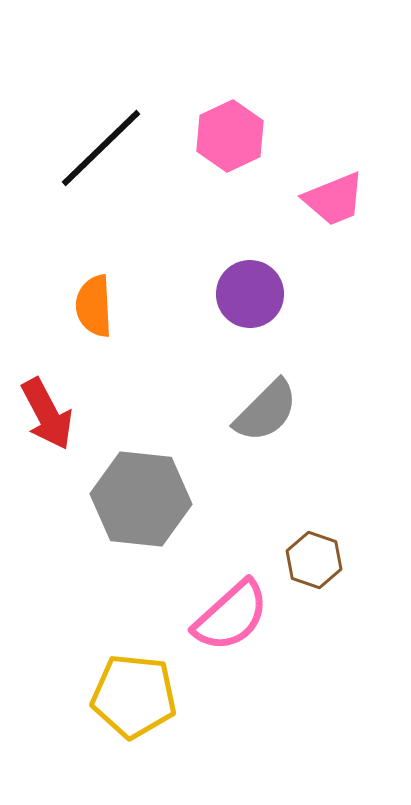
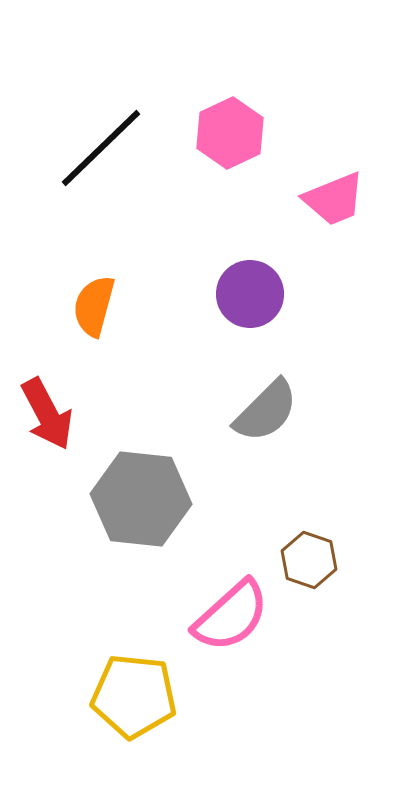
pink hexagon: moved 3 px up
orange semicircle: rotated 18 degrees clockwise
brown hexagon: moved 5 px left
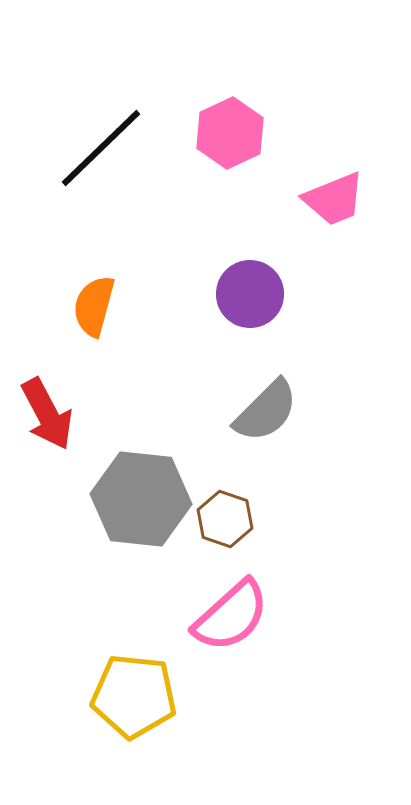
brown hexagon: moved 84 px left, 41 px up
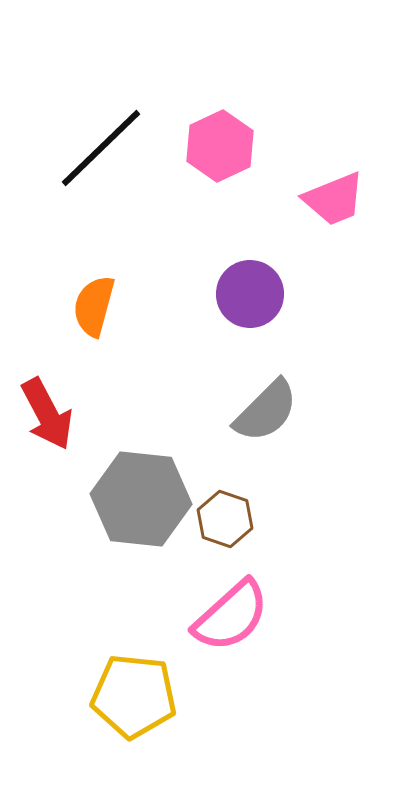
pink hexagon: moved 10 px left, 13 px down
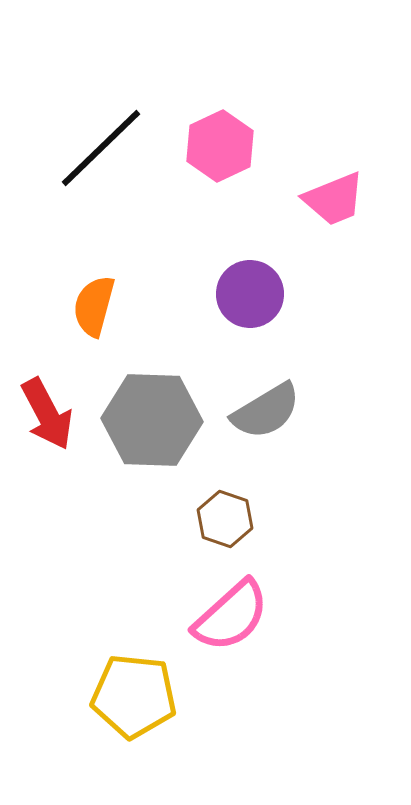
gray semicircle: rotated 14 degrees clockwise
gray hexagon: moved 11 px right, 79 px up; rotated 4 degrees counterclockwise
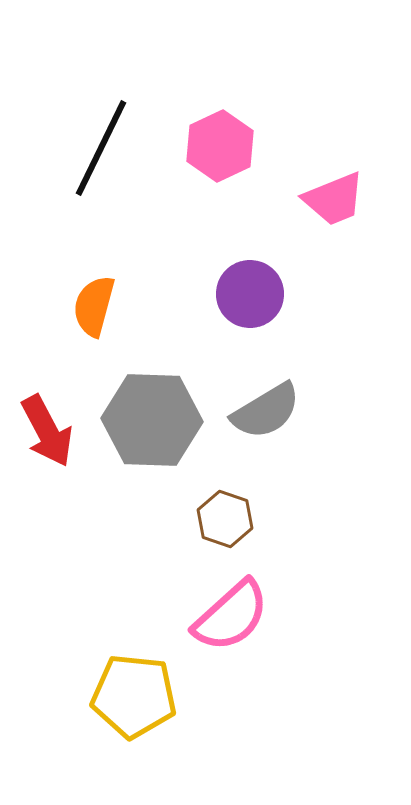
black line: rotated 20 degrees counterclockwise
red arrow: moved 17 px down
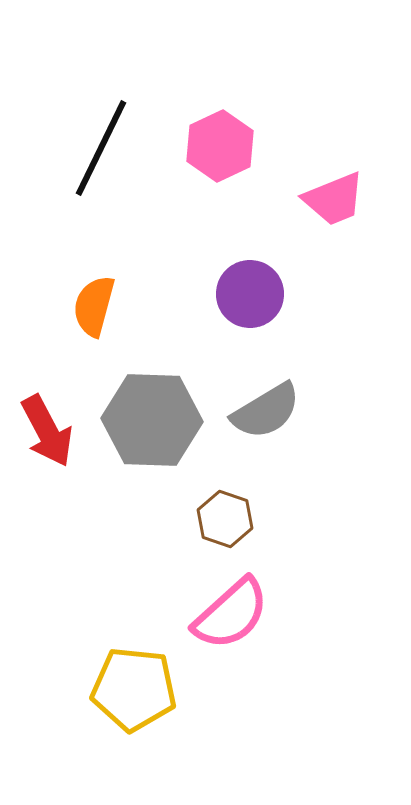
pink semicircle: moved 2 px up
yellow pentagon: moved 7 px up
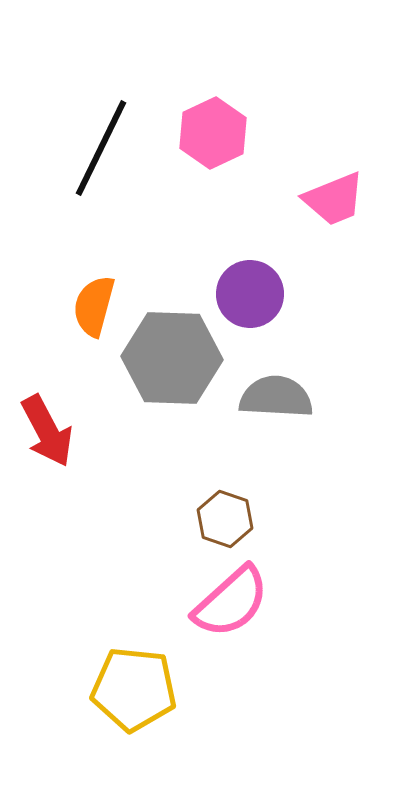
pink hexagon: moved 7 px left, 13 px up
gray semicircle: moved 10 px right, 14 px up; rotated 146 degrees counterclockwise
gray hexagon: moved 20 px right, 62 px up
pink semicircle: moved 12 px up
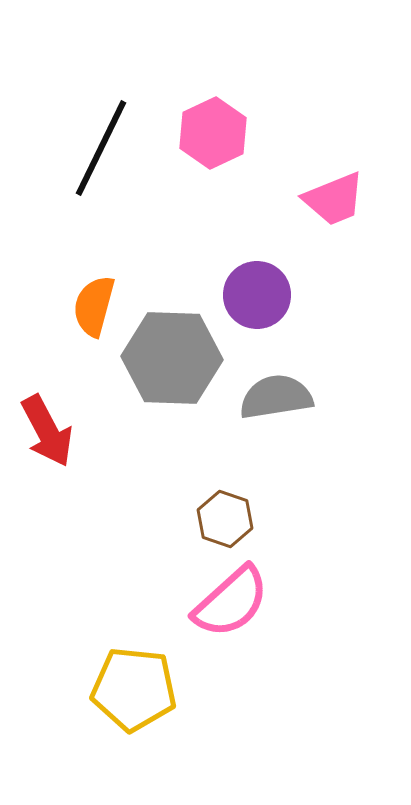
purple circle: moved 7 px right, 1 px down
gray semicircle: rotated 12 degrees counterclockwise
